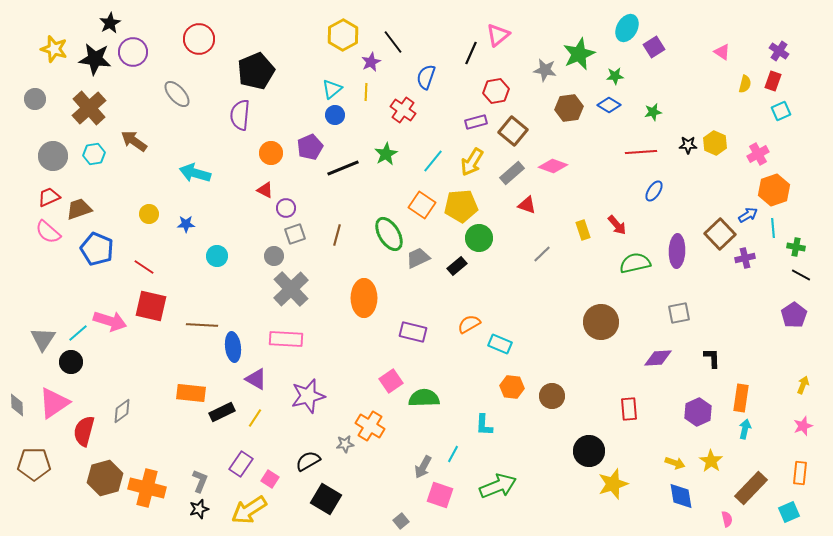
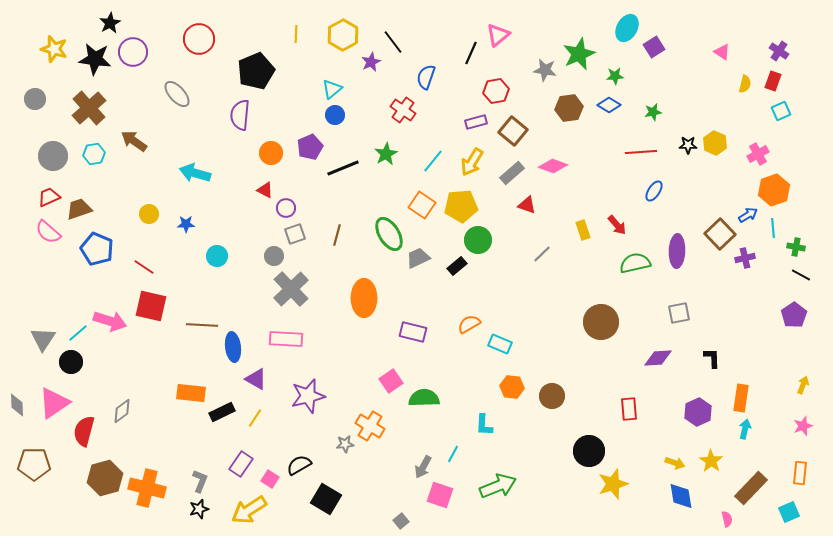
yellow line at (366, 92): moved 70 px left, 58 px up
green circle at (479, 238): moved 1 px left, 2 px down
black semicircle at (308, 461): moved 9 px left, 4 px down
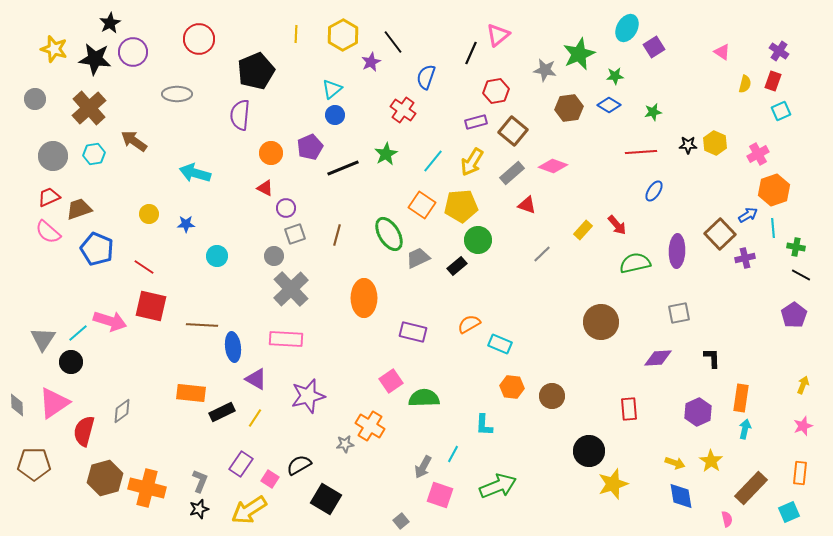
gray ellipse at (177, 94): rotated 48 degrees counterclockwise
red triangle at (265, 190): moved 2 px up
yellow rectangle at (583, 230): rotated 60 degrees clockwise
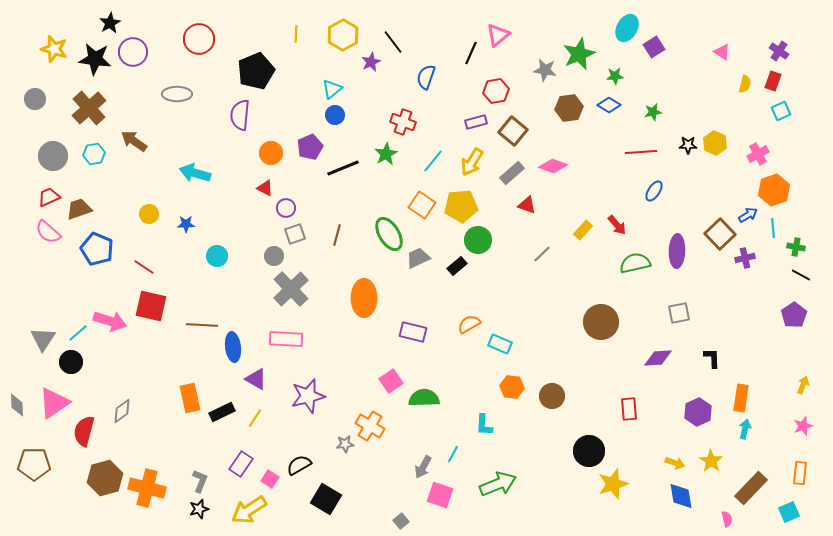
red cross at (403, 110): moved 12 px down; rotated 15 degrees counterclockwise
orange rectangle at (191, 393): moved 1 px left, 5 px down; rotated 72 degrees clockwise
green arrow at (498, 486): moved 2 px up
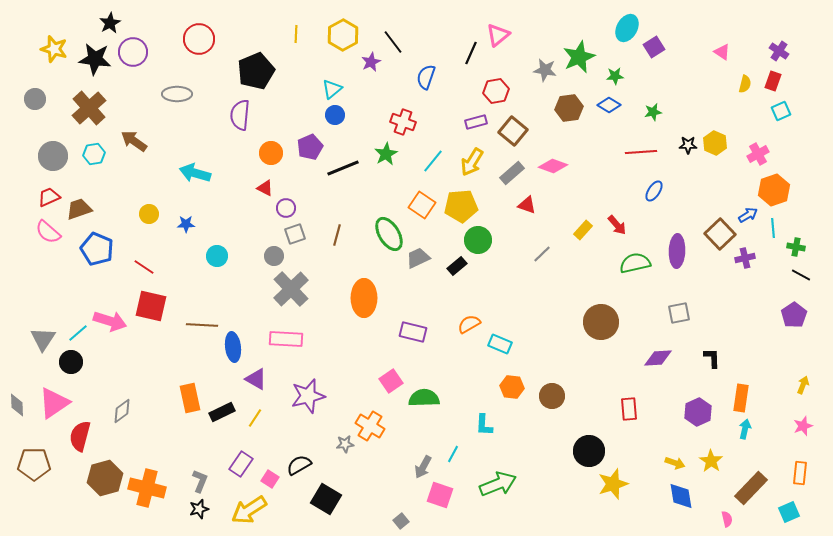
green star at (579, 54): moved 3 px down
red semicircle at (84, 431): moved 4 px left, 5 px down
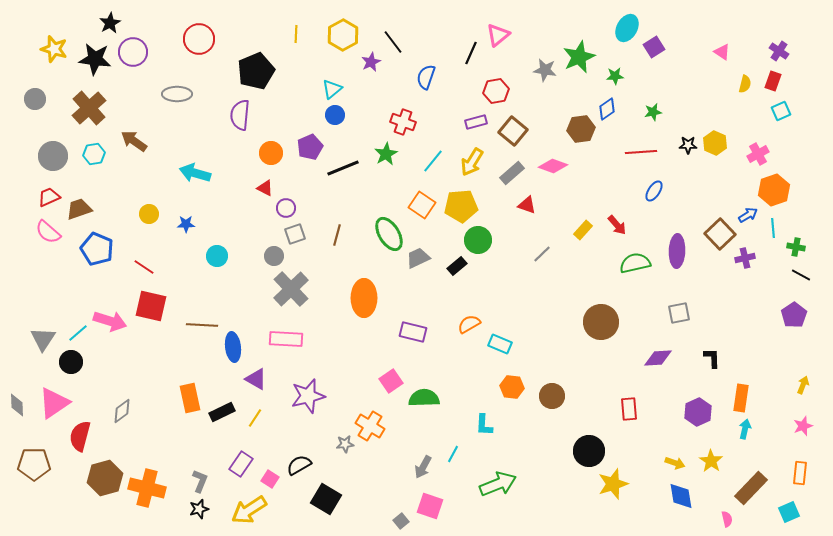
blue diamond at (609, 105): moved 2 px left, 4 px down; rotated 65 degrees counterclockwise
brown hexagon at (569, 108): moved 12 px right, 21 px down
pink square at (440, 495): moved 10 px left, 11 px down
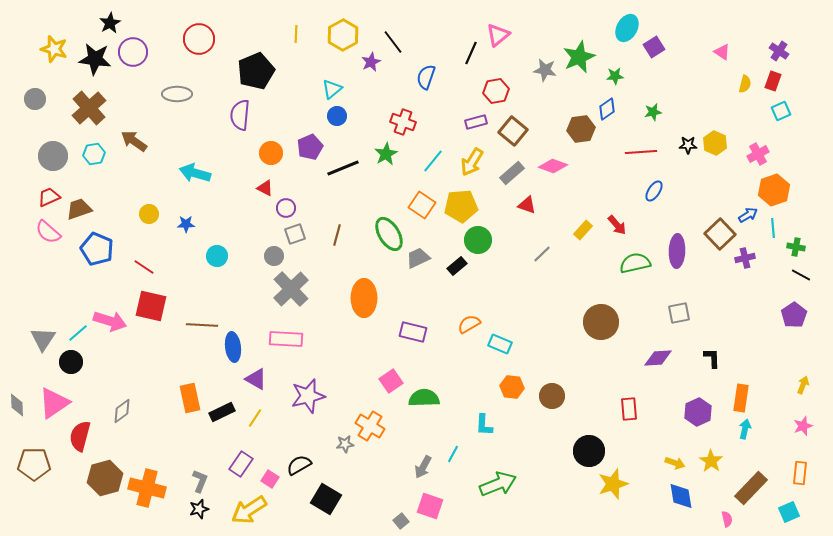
blue circle at (335, 115): moved 2 px right, 1 px down
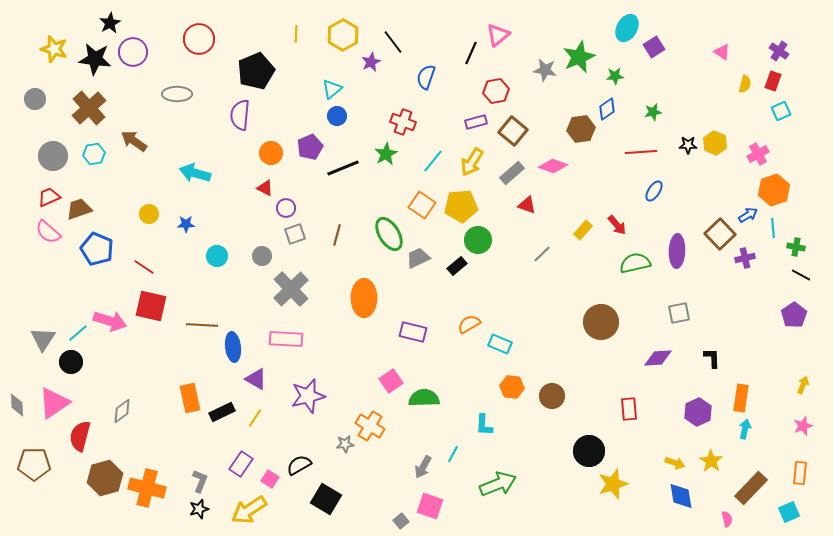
gray circle at (274, 256): moved 12 px left
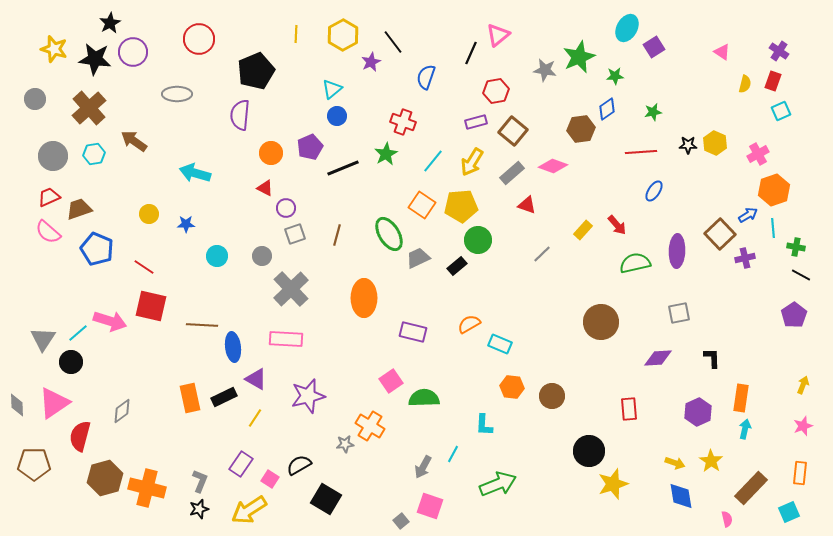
black rectangle at (222, 412): moved 2 px right, 15 px up
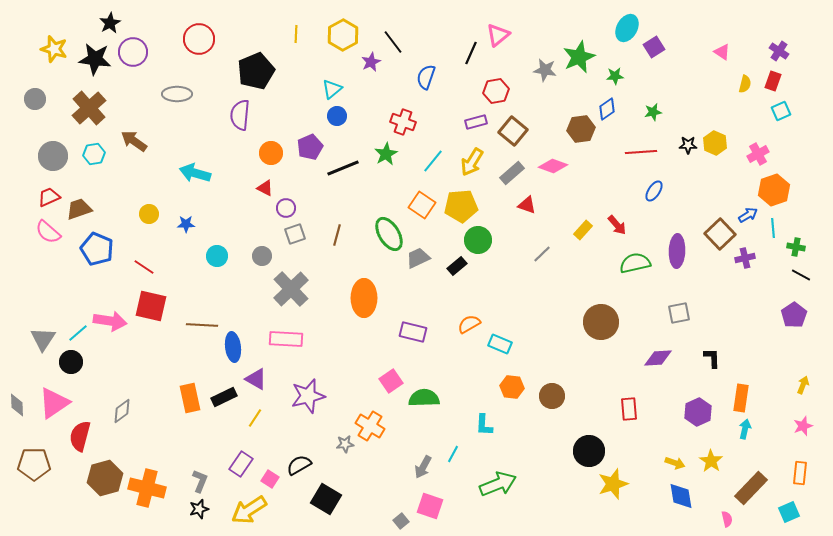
pink arrow at (110, 321): rotated 8 degrees counterclockwise
